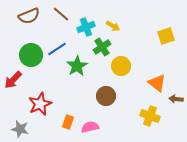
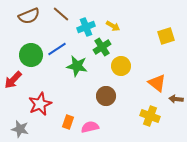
green star: rotated 30 degrees counterclockwise
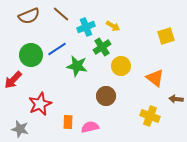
orange triangle: moved 2 px left, 5 px up
orange rectangle: rotated 16 degrees counterclockwise
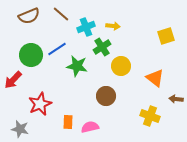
yellow arrow: rotated 24 degrees counterclockwise
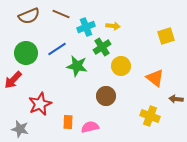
brown line: rotated 18 degrees counterclockwise
green circle: moved 5 px left, 2 px up
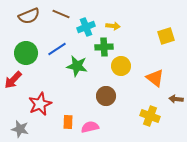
green cross: moved 2 px right; rotated 30 degrees clockwise
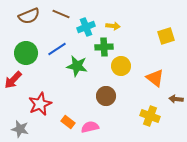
orange rectangle: rotated 56 degrees counterclockwise
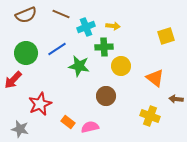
brown semicircle: moved 3 px left, 1 px up
green star: moved 2 px right
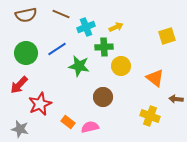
brown semicircle: rotated 10 degrees clockwise
yellow arrow: moved 3 px right, 1 px down; rotated 32 degrees counterclockwise
yellow square: moved 1 px right
red arrow: moved 6 px right, 5 px down
brown circle: moved 3 px left, 1 px down
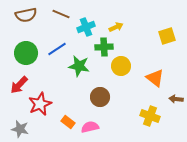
brown circle: moved 3 px left
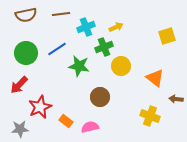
brown line: rotated 30 degrees counterclockwise
green cross: rotated 18 degrees counterclockwise
red star: moved 3 px down
orange rectangle: moved 2 px left, 1 px up
gray star: rotated 18 degrees counterclockwise
